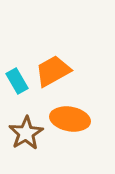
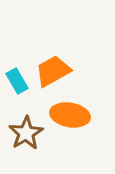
orange ellipse: moved 4 px up
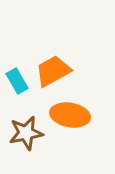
brown star: rotated 20 degrees clockwise
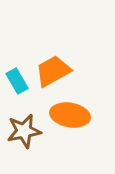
brown star: moved 2 px left, 2 px up
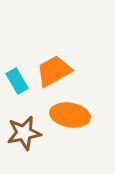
orange trapezoid: moved 1 px right
brown star: moved 2 px down
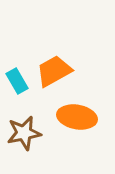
orange ellipse: moved 7 px right, 2 px down
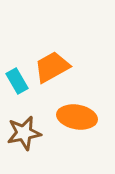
orange trapezoid: moved 2 px left, 4 px up
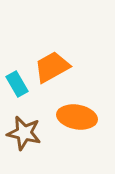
cyan rectangle: moved 3 px down
brown star: rotated 24 degrees clockwise
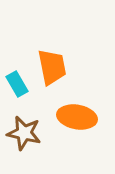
orange trapezoid: rotated 108 degrees clockwise
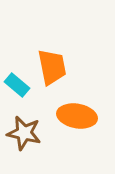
cyan rectangle: moved 1 px down; rotated 20 degrees counterclockwise
orange ellipse: moved 1 px up
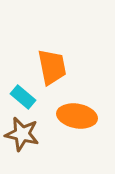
cyan rectangle: moved 6 px right, 12 px down
brown star: moved 2 px left, 1 px down
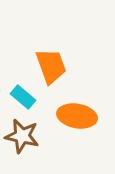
orange trapezoid: moved 1 px left, 1 px up; rotated 9 degrees counterclockwise
brown star: moved 2 px down
